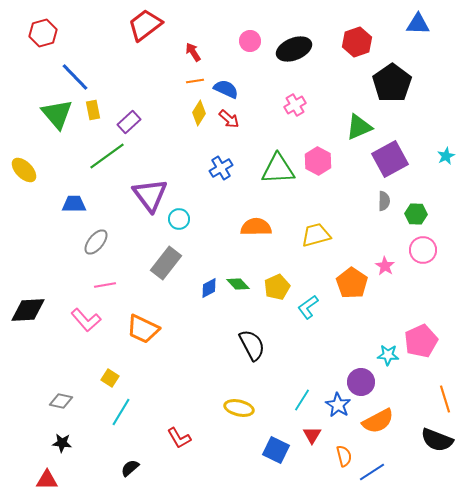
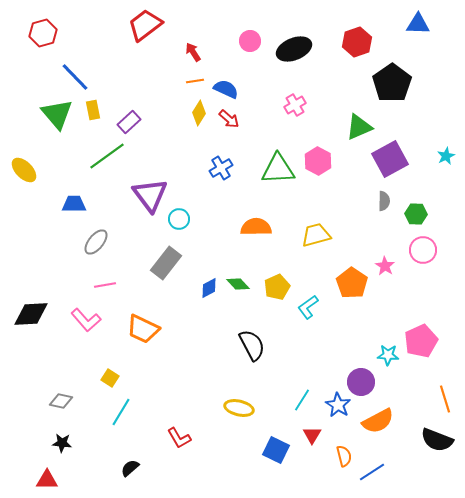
black diamond at (28, 310): moved 3 px right, 4 px down
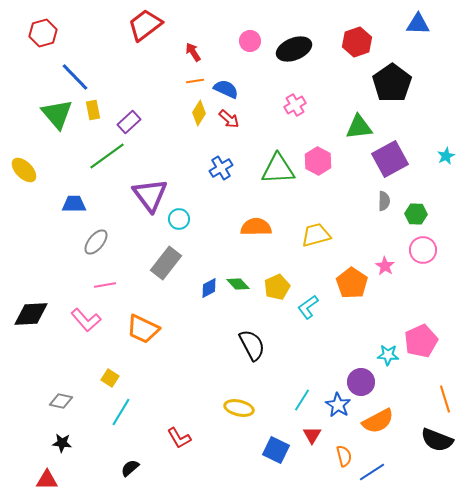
green triangle at (359, 127): rotated 16 degrees clockwise
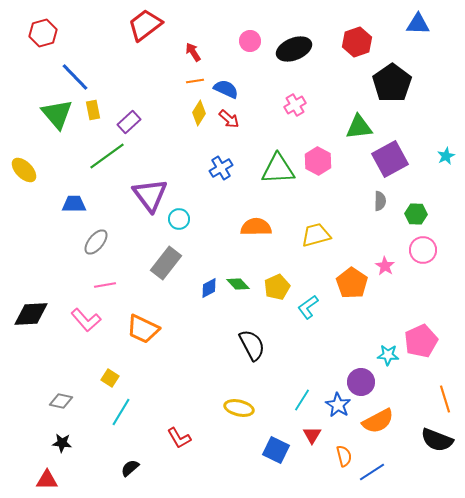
gray semicircle at (384, 201): moved 4 px left
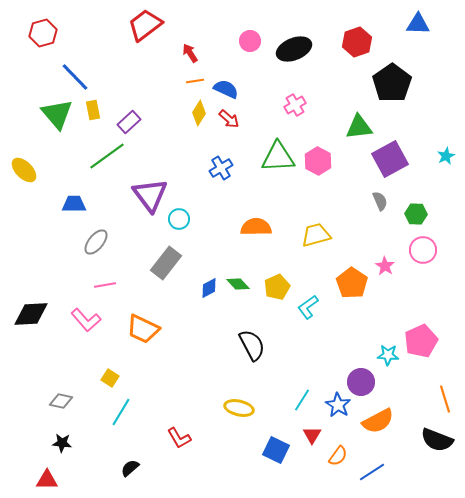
red arrow at (193, 52): moved 3 px left, 1 px down
green triangle at (278, 169): moved 12 px up
gray semicircle at (380, 201): rotated 24 degrees counterclockwise
orange semicircle at (344, 456): moved 6 px left; rotated 50 degrees clockwise
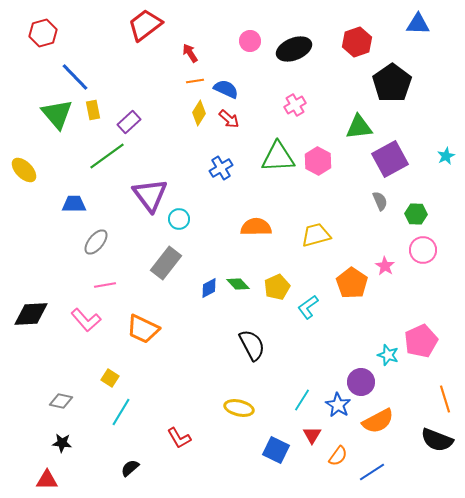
cyan star at (388, 355): rotated 15 degrees clockwise
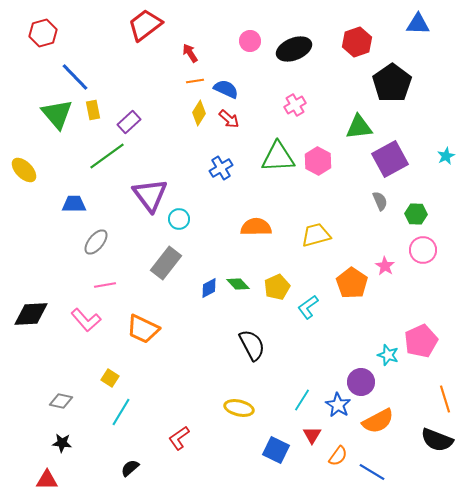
red L-shape at (179, 438): rotated 85 degrees clockwise
blue line at (372, 472): rotated 64 degrees clockwise
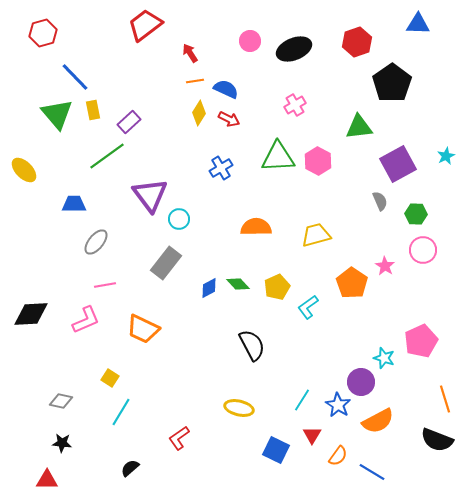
red arrow at (229, 119): rotated 15 degrees counterclockwise
purple square at (390, 159): moved 8 px right, 5 px down
pink L-shape at (86, 320): rotated 72 degrees counterclockwise
cyan star at (388, 355): moved 4 px left, 3 px down
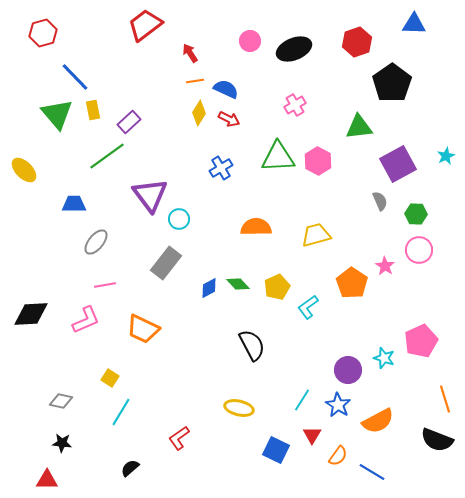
blue triangle at (418, 24): moved 4 px left
pink circle at (423, 250): moved 4 px left
purple circle at (361, 382): moved 13 px left, 12 px up
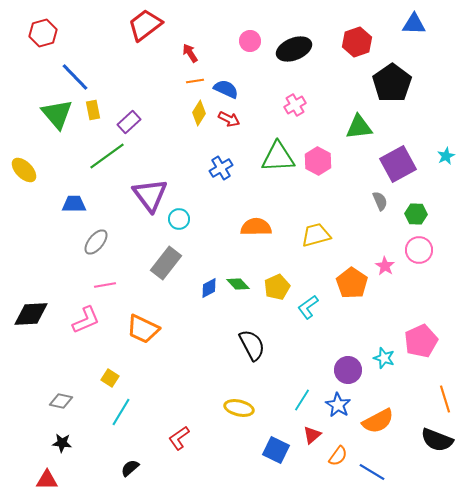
red triangle at (312, 435): rotated 18 degrees clockwise
